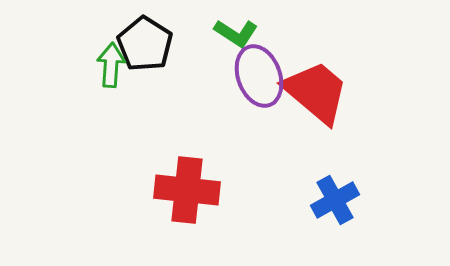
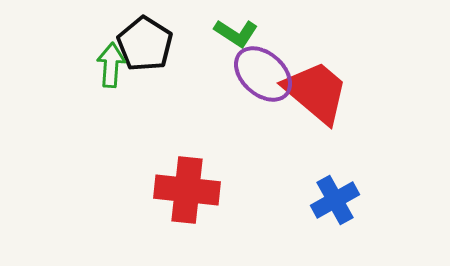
purple ellipse: moved 4 px right, 2 px up; rotated 28 degrees counterclockwise
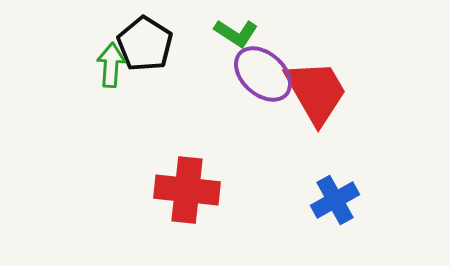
red trapezoid: rotated 20 degrees clockwise
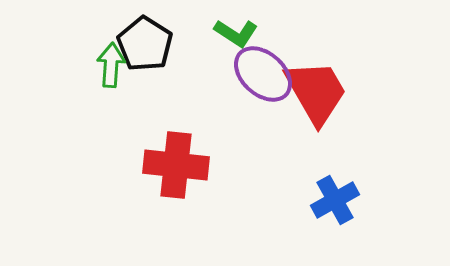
red cross: moved 11 px left, 25 px up
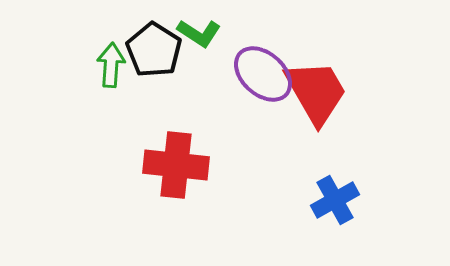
green L-shape: moved 37 px left
black pentagon: moved 9 px right, 6 px down
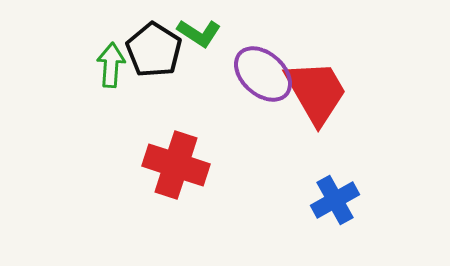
red cross: rotated 12 degrees clockwise
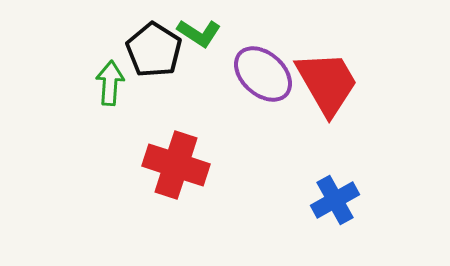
green arrow: moved 1 px left, 18 px down
red trapezoid: moved 11 px right, 9 px up
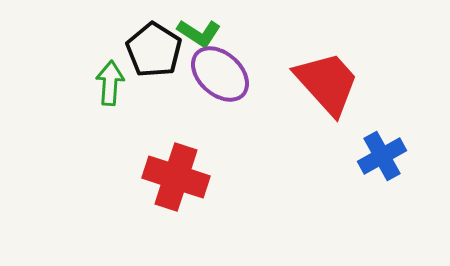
purple ellipse: moved 43 px left
red trapezoid: rotated 12 degrees counterclockwise
red cross: moved 12 px down
blue cross: moved 47 px right, 44 px up
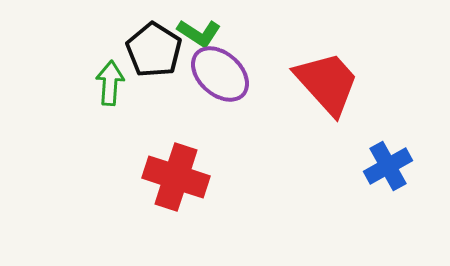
blue cross: moved 6 px right, 10 px down
